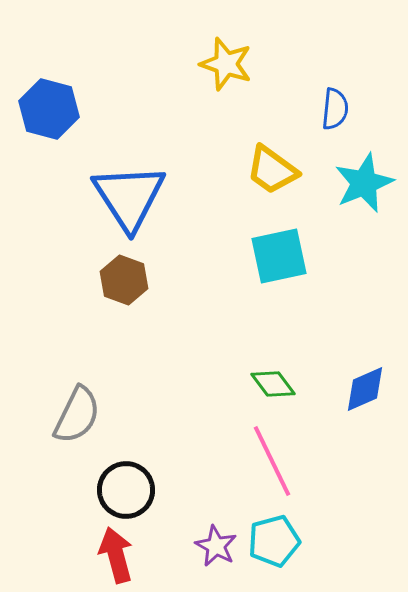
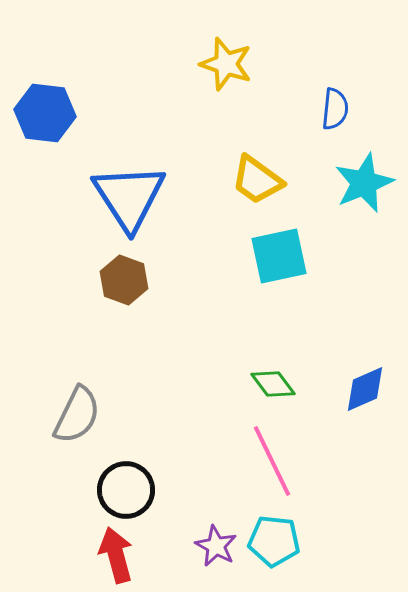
blue hexagon: moved 4 px left, 4 px down; rotated 8 degrees counterclockwise
yellow trapezoid: moved 15 px left, 10 px down
cyan pentagon: rotated 21 degrees clockwise
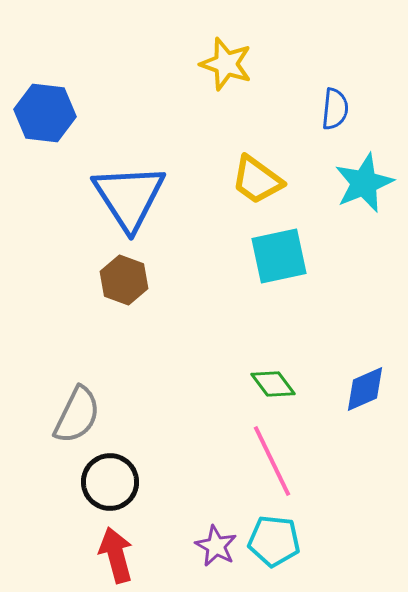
black circle: moved 16 px left, 8 px up
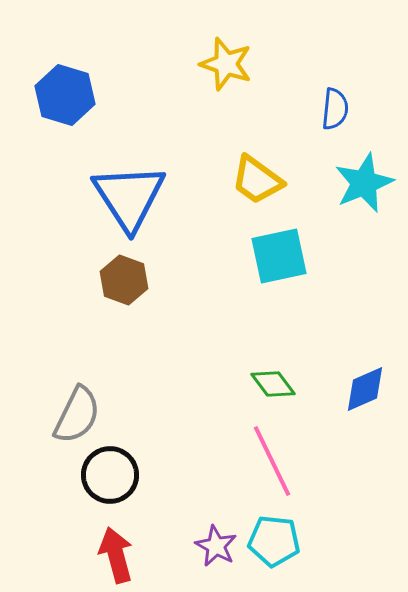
blue hexagon: moved 20 px right, 18 px up; rotated 10 degrees clockwise
black circle: moved 7 px up
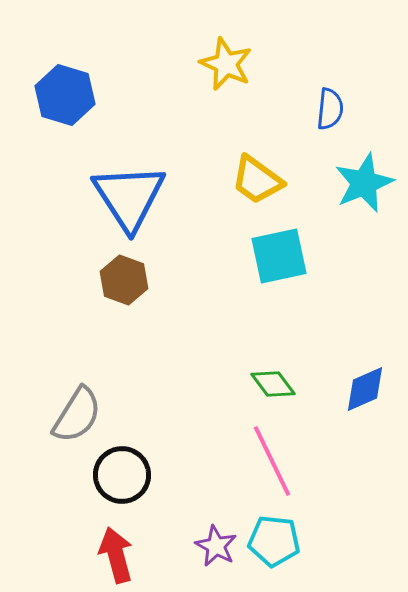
yellow star: rotated 6 degrees clockwise
blue semicircle: moved 5 px left
gray semicircle: rotated 6 degrees clockwise
black circle: moved 12 px right
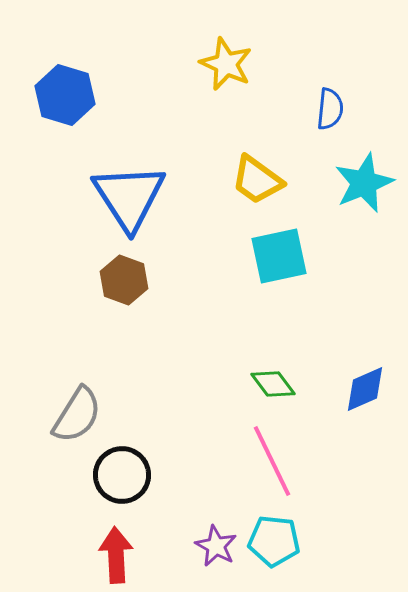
red arrow: rotated 12 degrees clockwise
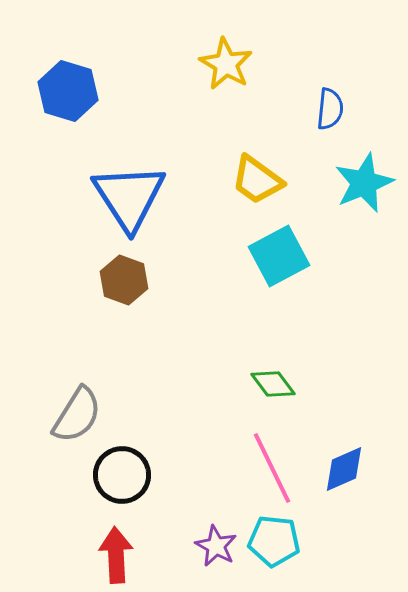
yellow star: rotated 6 degrees clockwise
blue hexagon: moved 3 px right, 4 px up
cyan square: rotated 16 degrees counterclockwise
blue diamond: moved 21 px left, 80 px down
pink line: moved 7 px down
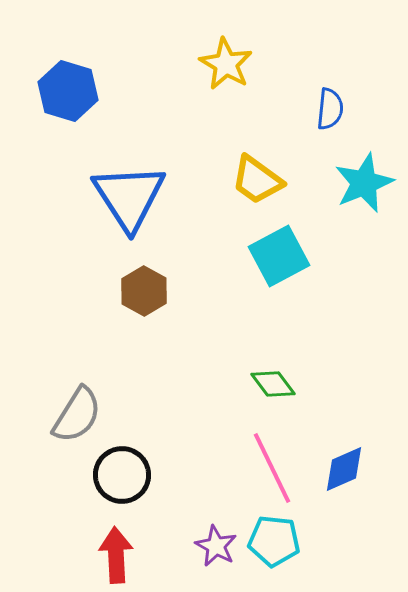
brown hexagon: moved 20 px right, 11 px down; rotated 9 degrees clockwise
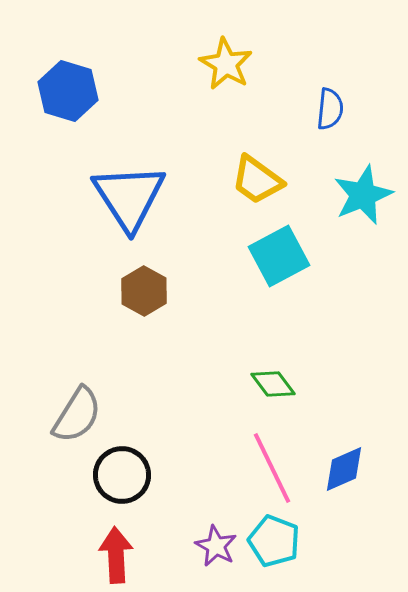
cyan star: moved 1 px left, 12 px down
cyan pentagon: rotated 15 degrees clockwise
